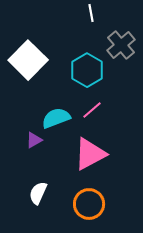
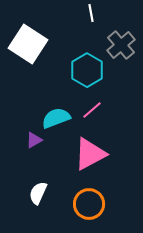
white square: moved 16 px up; rotated 12 degrees counterclockwise
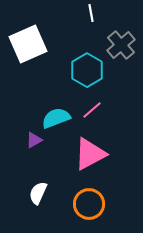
white square: rotated 33 degrees clockwise
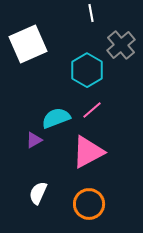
pink triangle: moved 2 px left, 2 px up
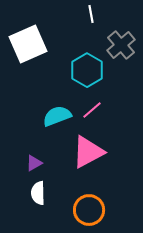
white line: moved 1 px down
cyan semicircle: moved 1 px right, 2 px up
purple triangle: moved 23 px down
white semicircle: rotated 25 degrees counterclockwise
orange circle: moved 6 px down
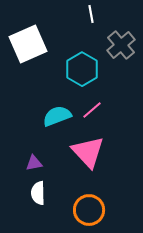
cyan hexagon: moved 5 px left, 1 px up
pink triangle: rotated 45 degrees counterclockwise
purple triangle: rotated 18 degrees clockwise
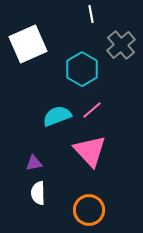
pink triangle: moved 2 px right, 1 px up
